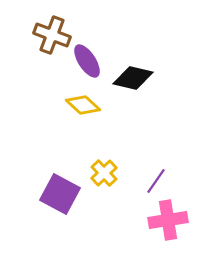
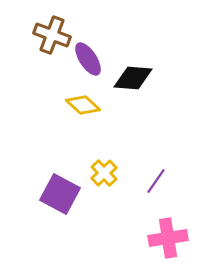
purple ellipse: moved 1 px right, 2 px up
black diamond: rotated 9 degrees counterclockwise
pink cross: moved 18 px down
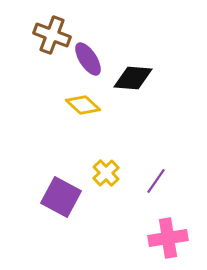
yellow cross: moved 2 px right
purple square: moved 1 px right, 3 px down
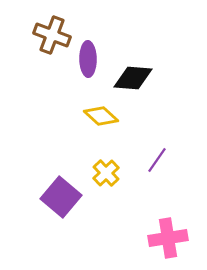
purple ellipse: rotated 32 degrees clockwise
yellow diamond: moved 18 px right, 11 px down
purple line: moved 1 px right, 21 px up
purple square: rotated 12 degrees clockwise
